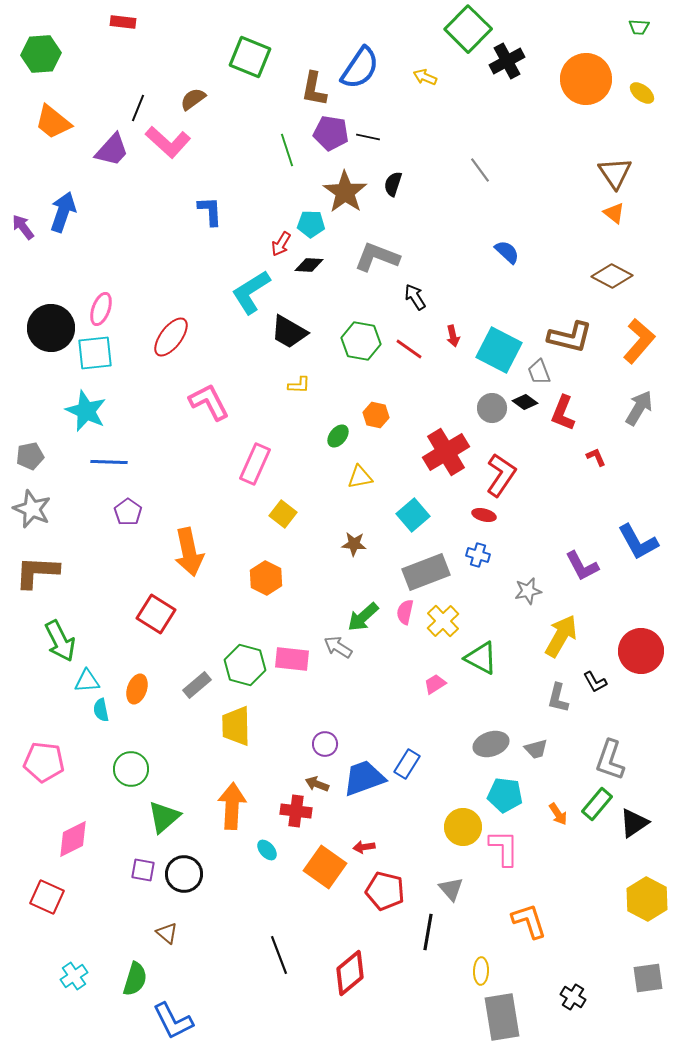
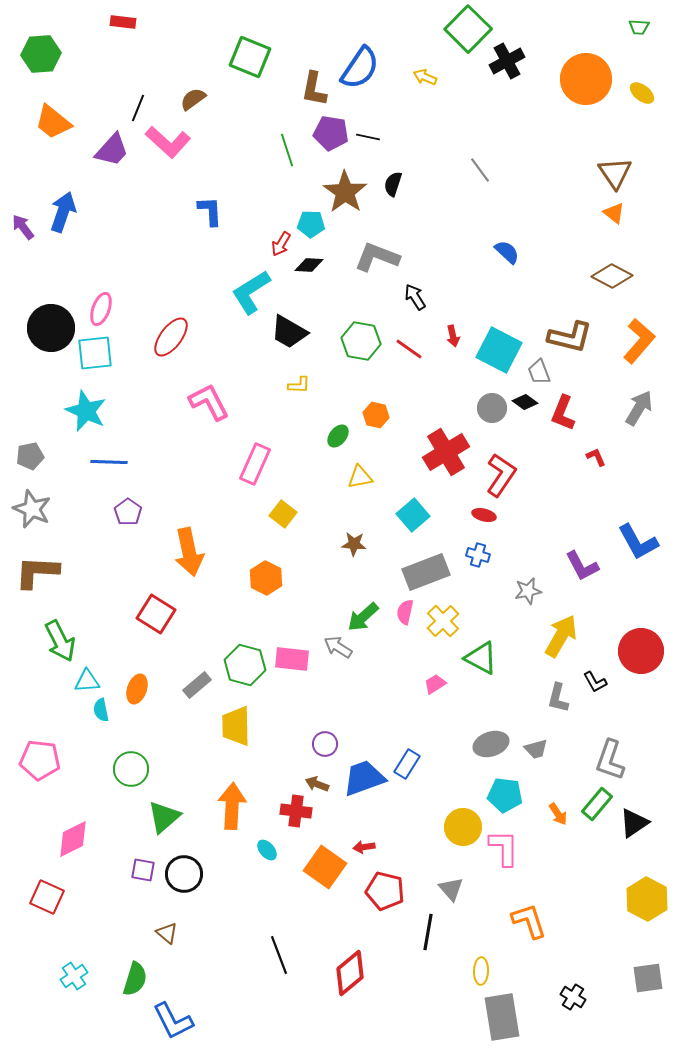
pink pentagon at (44, 762): moved 4 px left, 2 px up
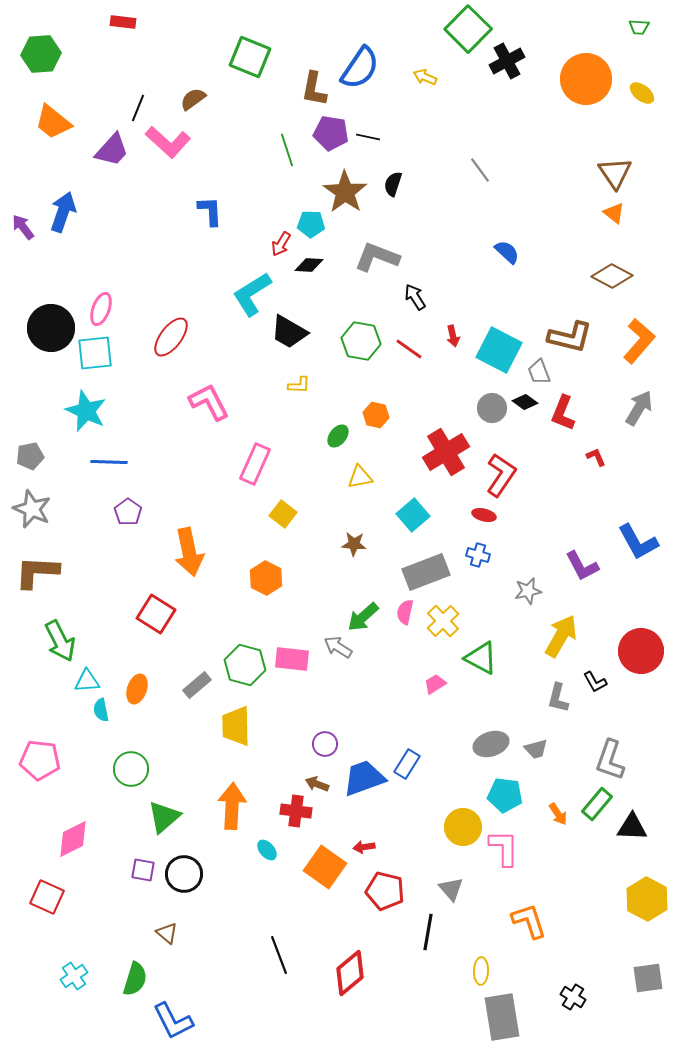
cyan L-shape at (251, 292): moved 1 px right, 2 px down
black triangle at (634, 823): moved 2 px left, 4 px down; rotated 36 degrees clockwise
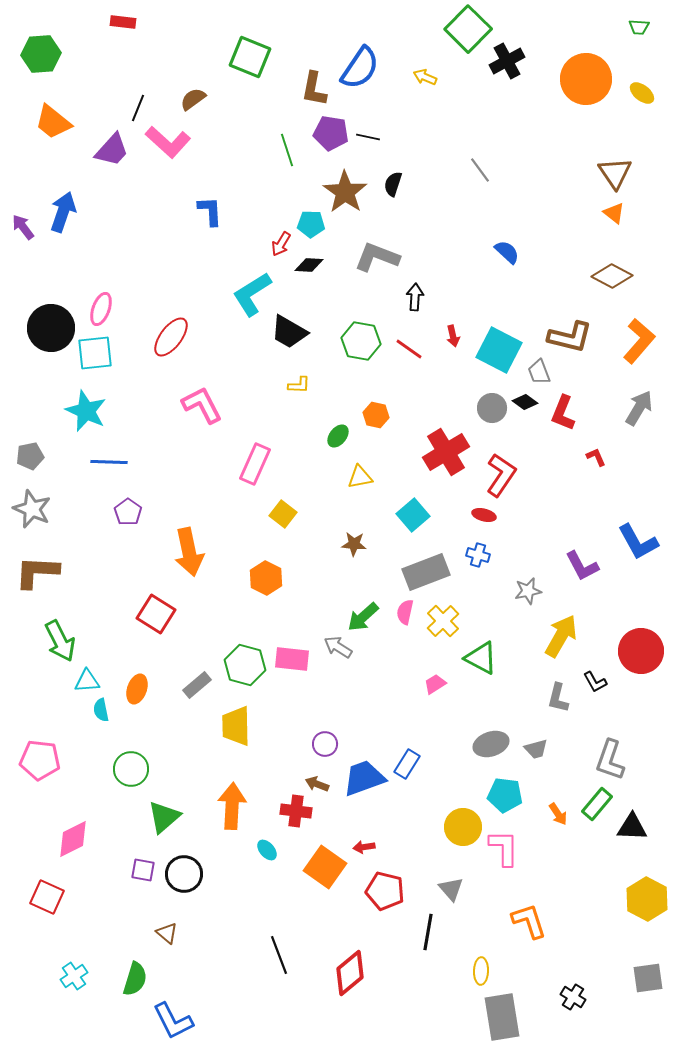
black arrow at (415, 297): rotated 36 degrees clockwise
pink L-shape at (209, 402): moved 7 px left, 3 px down
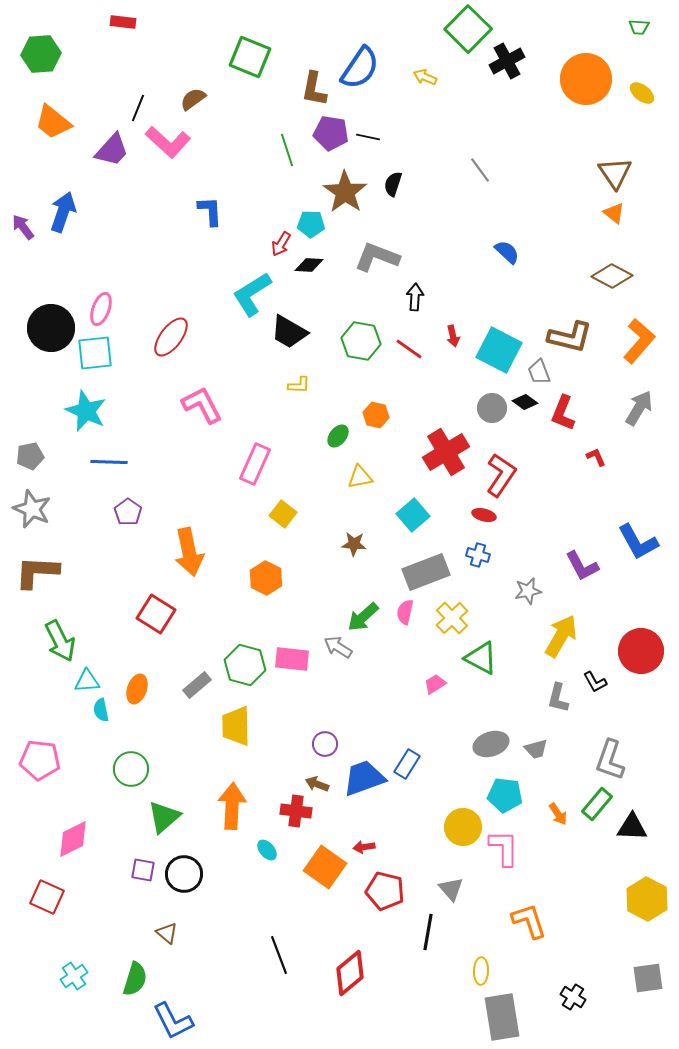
yellow cross at (443, 621): moved 9 px right, 3 px up
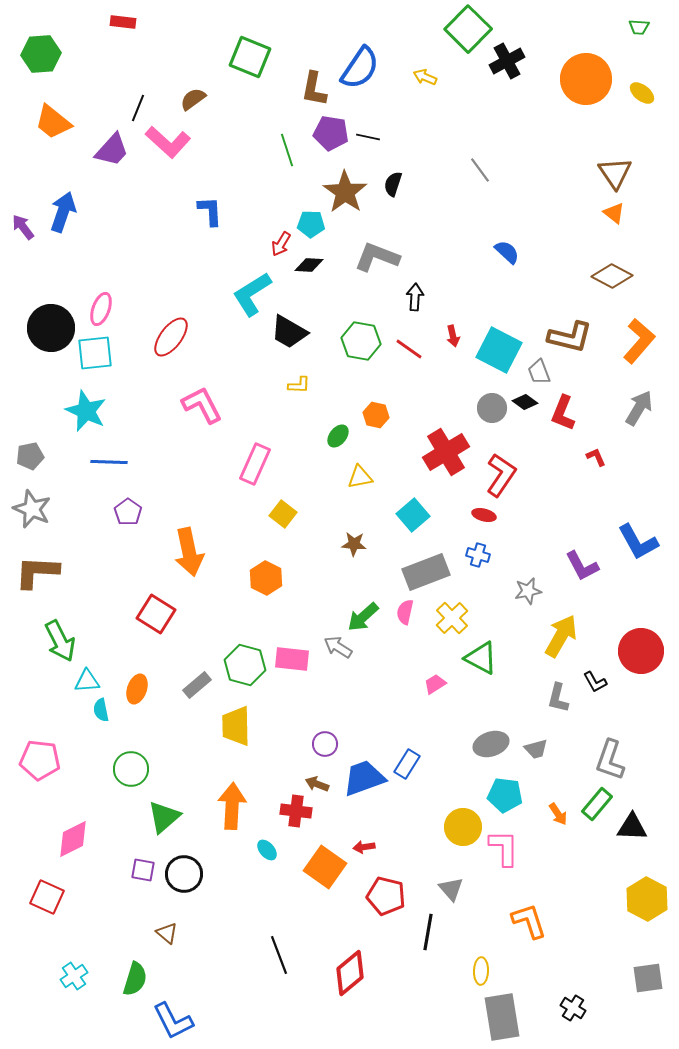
red pentagon at (385, 891): moved 1 px right, 5 px down
black cross at (573, 997): moved 11 px down
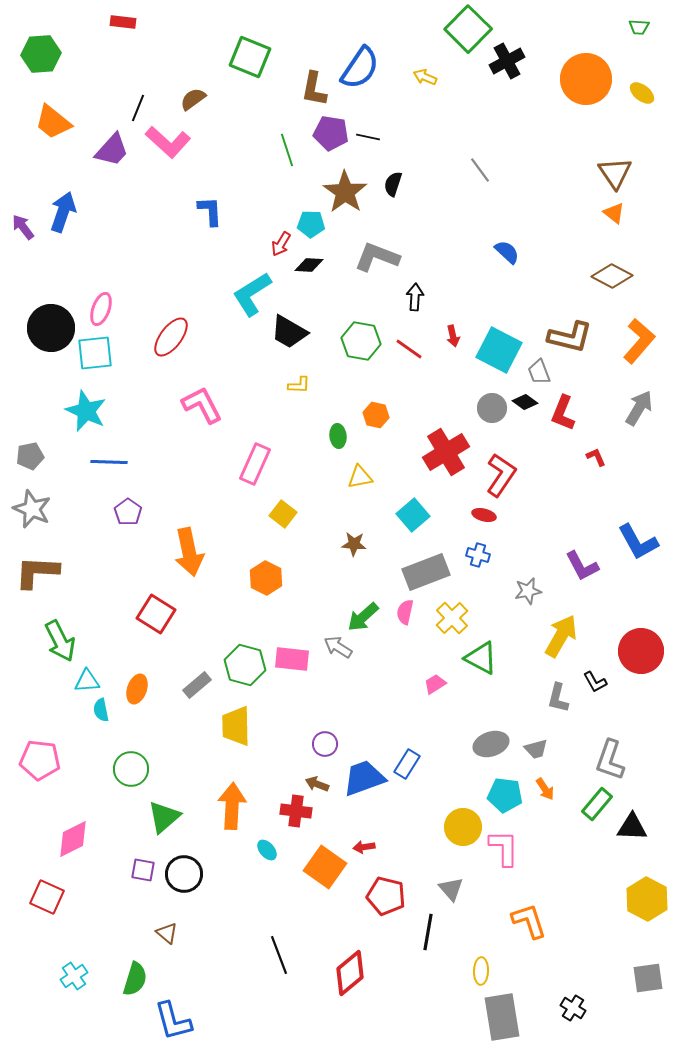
green ellipse at (338, 436): rotated 45 degrees counterclockwise
orange arrow at (558, 814): moved 13 px left, 25 px up
blue L-shape at (173, 1021): rotated 12 degrees clockwise
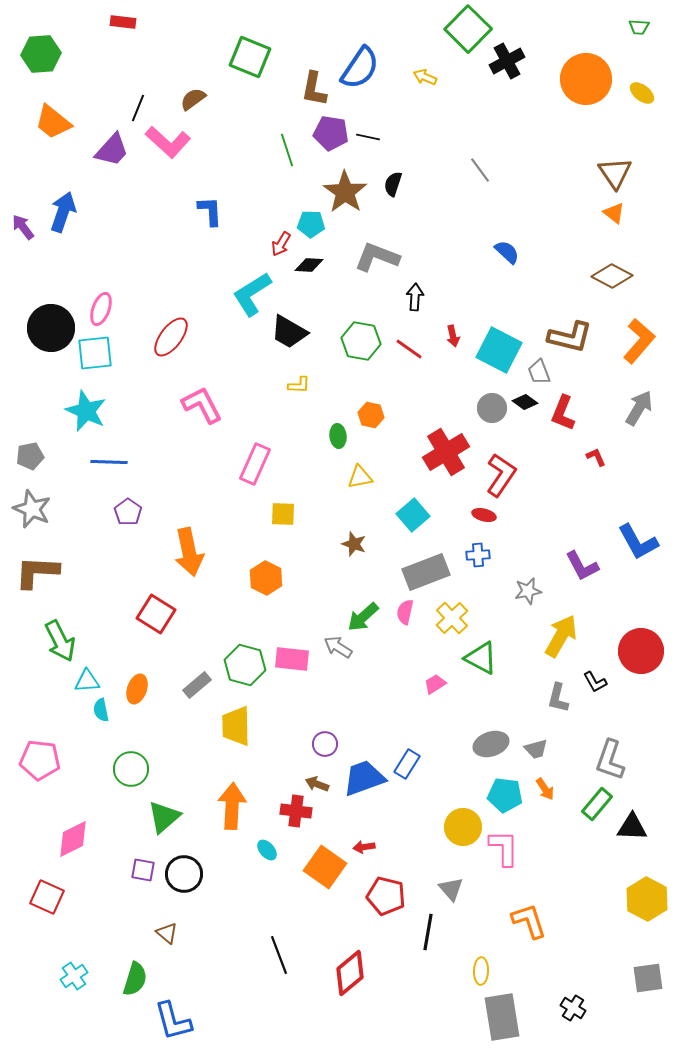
orange hexagon at (376, 415): moved 5 px left
yellow square at (283, 514): rotated 36 degrees counterclockwise
brown star at (354, 544): rotated 15 degrees clockwise
blue cross at (478, 555): rotated 20 degrees counterclockwise
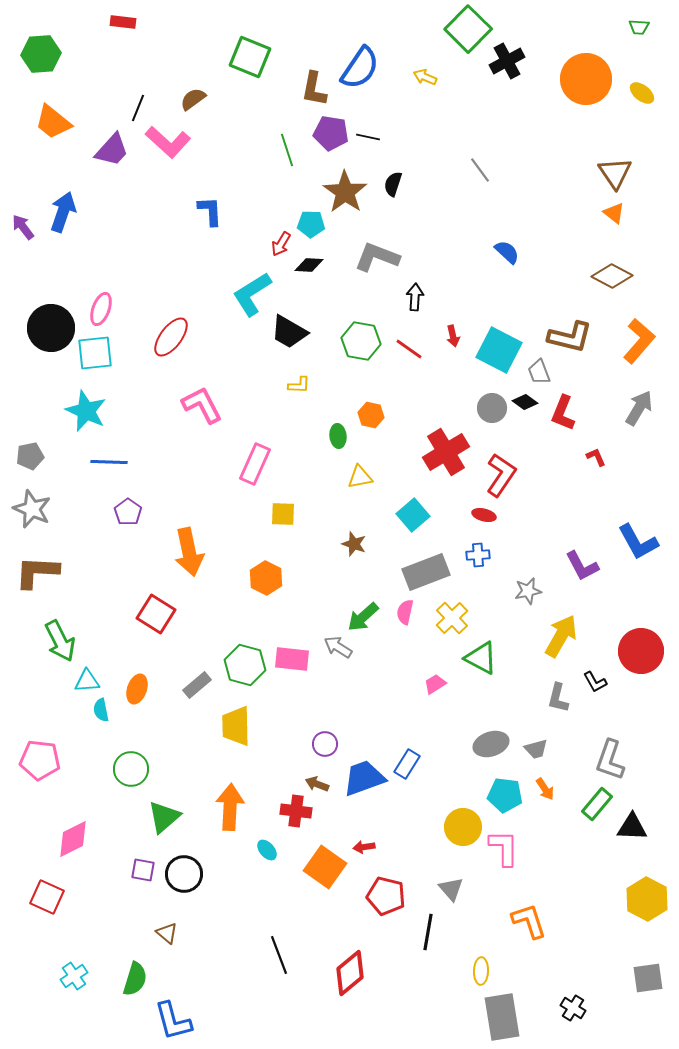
orange arrow at (232, 806): moved 2 px left, 1 px down
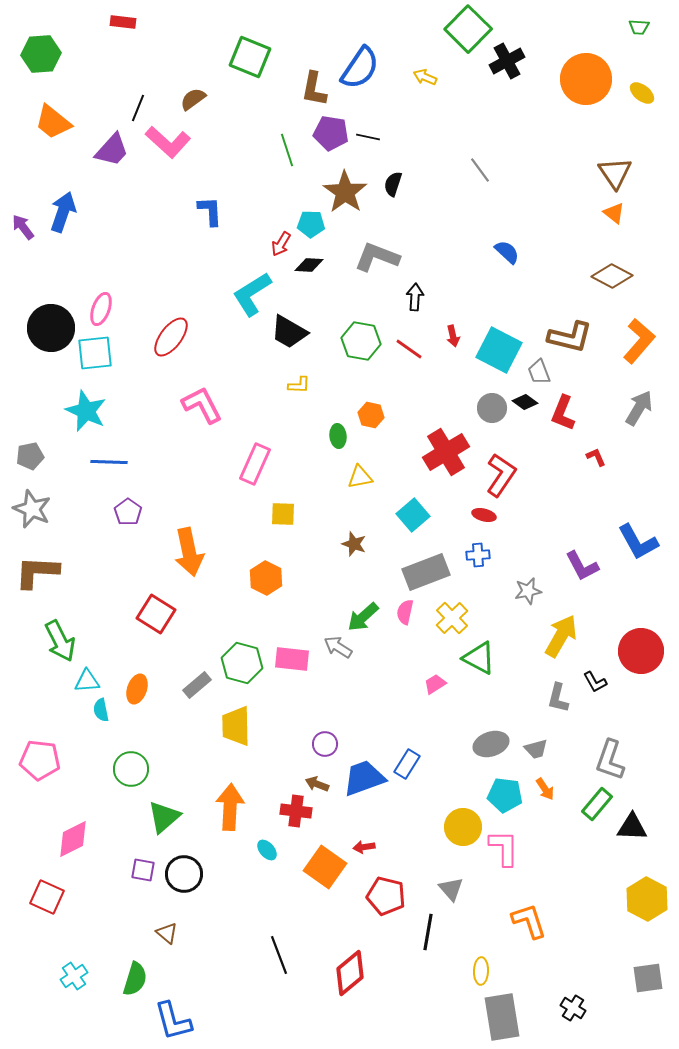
green triangle at (481, 658): moved 2 px left
green hexagon at (245, 665): moved 3 px left, 2 px up
